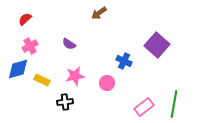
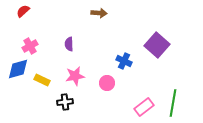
brown arrow: rotated 140 degrees counterclockwise
red semicircle: moved 2 px left, 8 px up
purple semicircle: rotated 56 degrees clockwise
green line: moved 1 px left, 1 px up
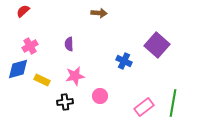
pink circle: moved 7 px left, 13 px down
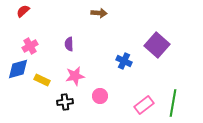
pink rectangle: moved 2 px up
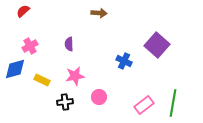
blue diamond: moved 3 px left
pink circle: moved 1 px left, 1 px down
